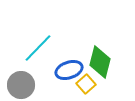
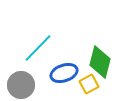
blue ellipse: moved 5 px left, 3 px down
yellow square: moved 3 px right; rotated 12 degrees clockwise
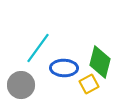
cyan line: rotated 8 degrees counterclockwise
blue ellipse: moved 5 px up; rotated 20 degrees clockwise
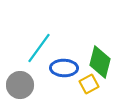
cyan line: moved 1 px right
gray circle: moved 1 px left
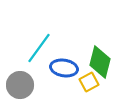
blue ellipse: rotated 8 degrees clockwise
yellow square: moved 2 px up
